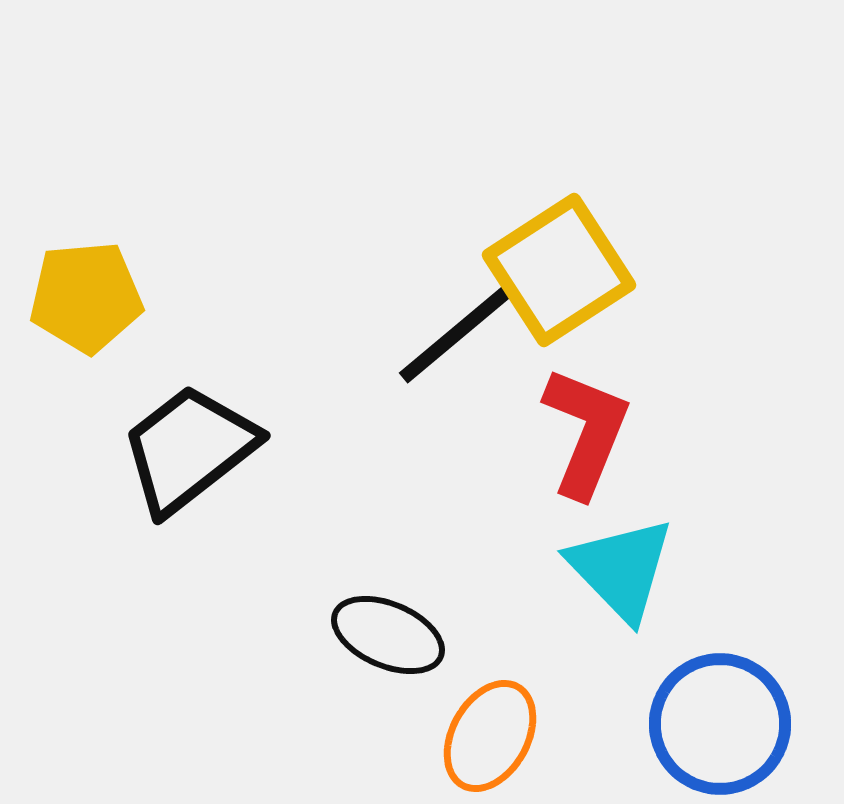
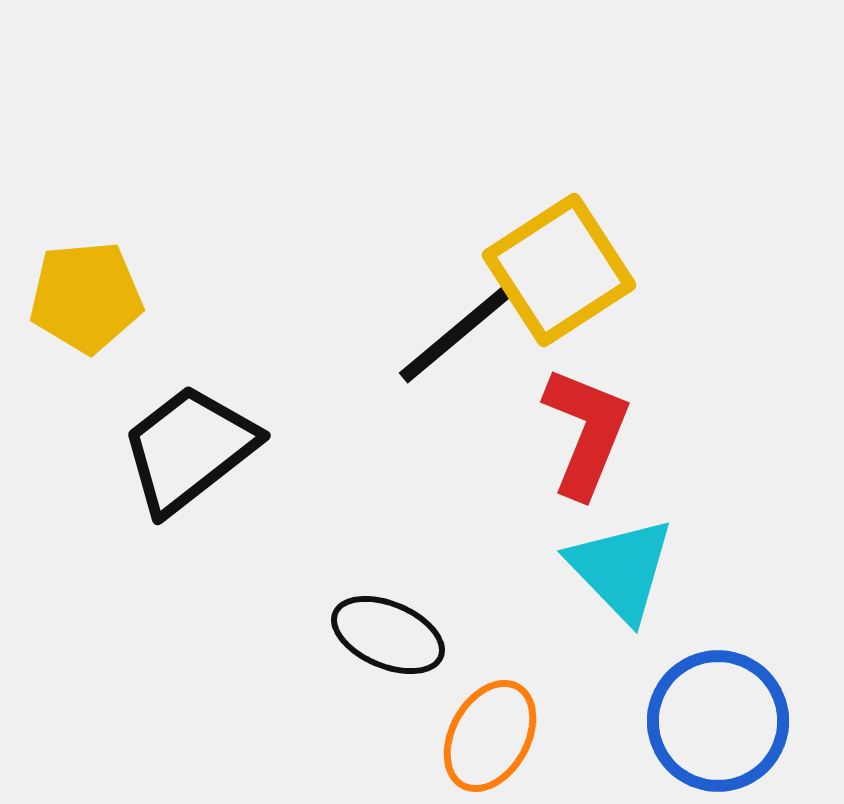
blue circle: moved 2 px left, 3 px up
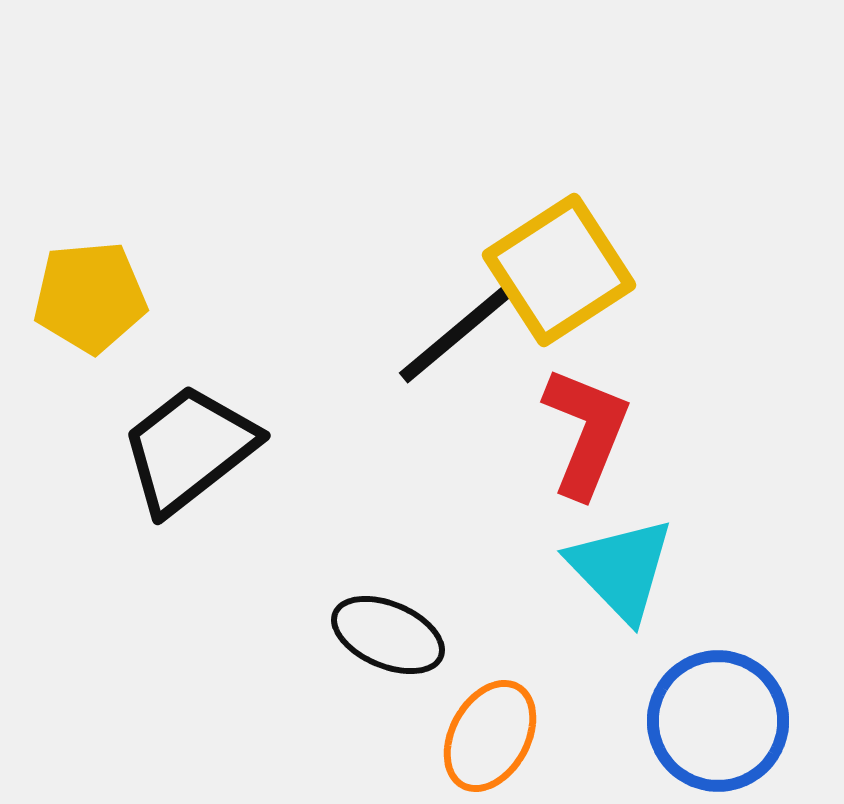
yellow pentagon: moved 4 px right
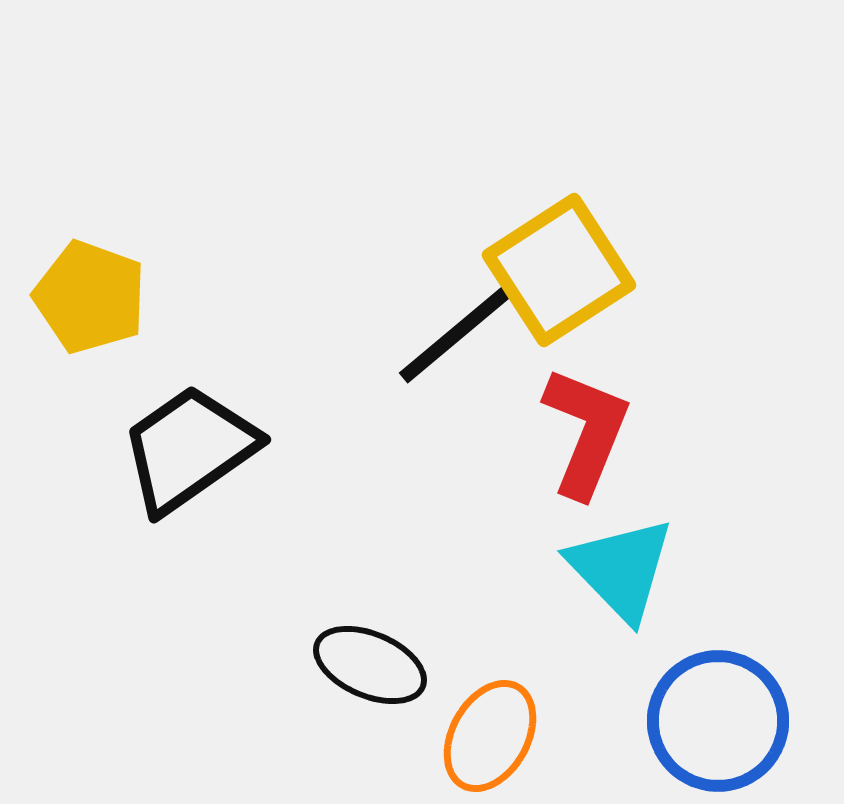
yellow pentagon: rotated 25 degrees clockwise
black trapezoid: rotated 3 degrees clockwise
black ellipse: moved 18 px left, 30 px down
